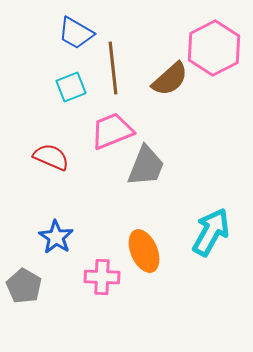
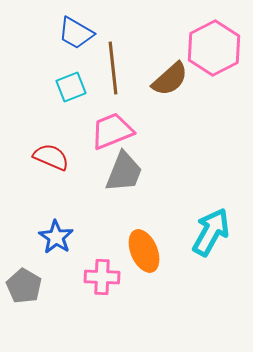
gray trapezoid: moved 22 px left, 6 px down
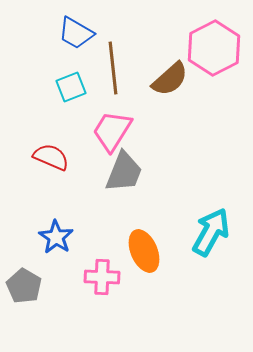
pink trapezoid: rotated 36 degrees counterclockwise
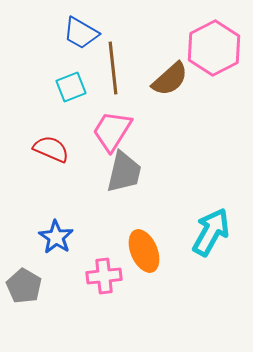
blue trapezoid: moved 5 px right
red semicircle: moved 8 px up
gray trapezoid: rotated 9 degrees counterclockwise
pink cross: moved 2 px right, 1 px up; rotated 8 degrees counterclockwise
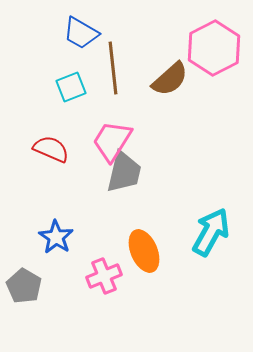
pink trapezoid: moved 10 px down
pink cross: rotated 16 degrees counterclockwise
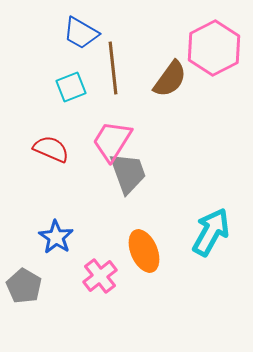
brown semicircle: rotated 12 degrees counterclockwise
gray trapezoid: moved 4 px right, 1 px down; rotated 33 degrees counterclockwise
pink cross: moved 4 px left; rotated 16 degrees counterclockwise
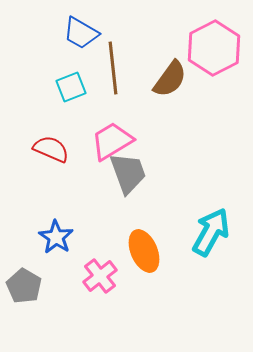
pink trapezoid: rotated 27 degrees clockwise
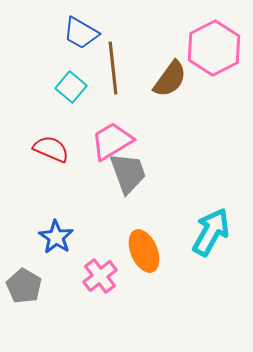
cyan square: rotated 28 degrees counterclockwise
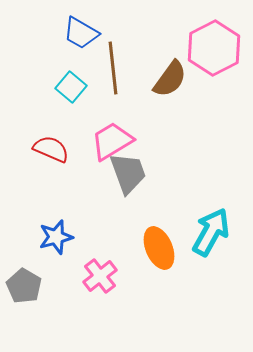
blue star: rotated 24 degrees clockwise
orange ellipse: moved 15 px right, 3 px up
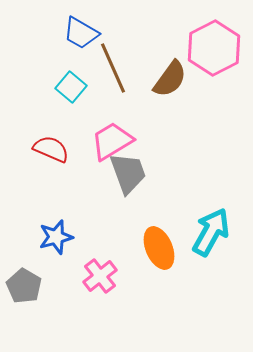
brown line: rotated 18 degrees counterclockwise
